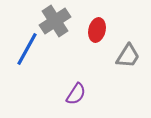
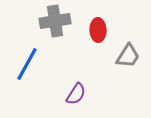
gray cross: rotated 24 degrees clockwise
red ellipse: moved 1 px right; rotated 15 degrees counterclockwise
blue line: moved 15 px down
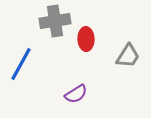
red ellipse: moved 12 px left, 9 px down
blue line: moved 6 px left
purple semicircle: rotated 25 degrees clockwise
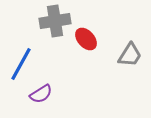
red ellipse: rotated 40 degrees counterclockwise
gray trapezoid: moved 2 px right, 1 px up
purple semicircle: moved 35 px left
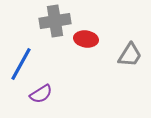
red ellipse: rotated 40 degrees counterclockwise
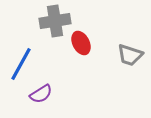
red ellipse: moved 5 px left, 4 px down; rotated 55 degrees clockwise
gray trapezoid: rotated 76 degrees clockwise
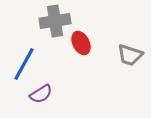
blue line: moved 3 px right
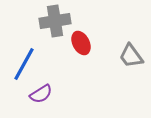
gray trapezoid: moved 1 px right, 1 px down; rotated 36 degrees clockwise
